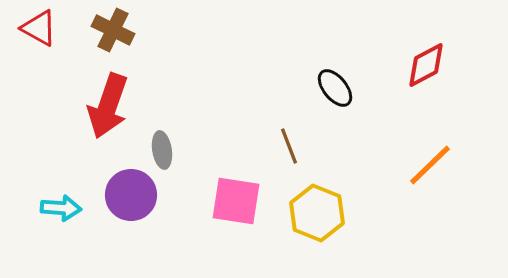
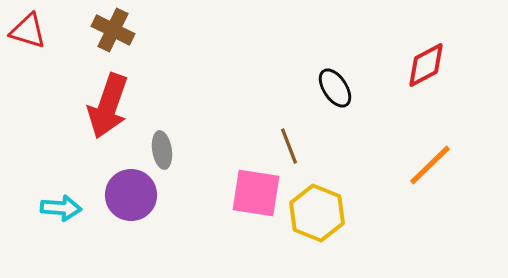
red triangle: moved 11 px left, 3 px down; rotated 12 degrees counterclockwise
black ellipse: rotated 6 degrees clockwise
pink square: moved 20 px right, 8 px up
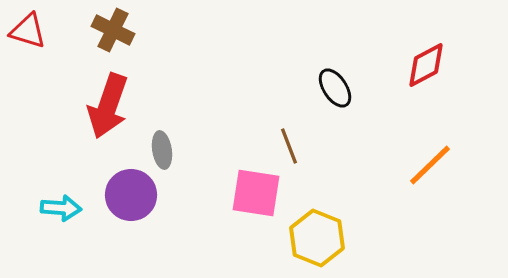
yellow hexagon: moved 25 px down
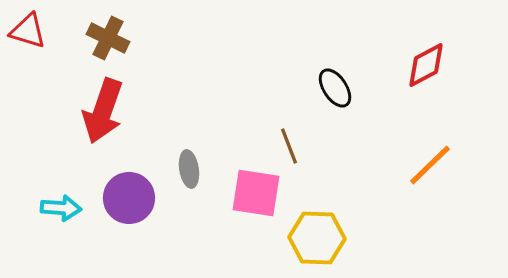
brown cross: moved 5 px left, 8 px down
red arrow: moved 5 px left, 5 px down
gray ellipse: moved 27 px right, 19 px down
purple circle: moved 2 px left, 3 px down
yellow hexagon: rotated 20 degrees counterclockwise
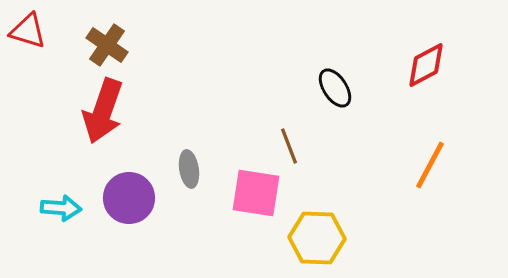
brown cross: moved 1 px left, 7 px down; rotated 9 degrees clockwise
orange line: rotated 18 degrees counterclockwise
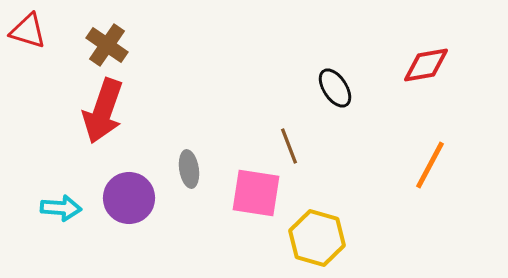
red diamond: rotated 18 degrees clockwise
yellow hexagon: rotated 14 degrees clockwise
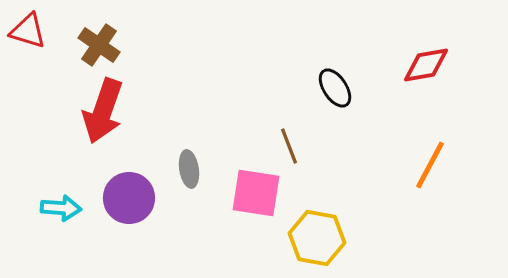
brown cross: moved 8 px left
yellow hexagon: rotated 6 degrees counterclockwise
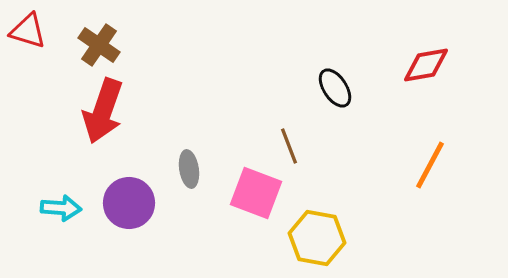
pink square: rotated 12 degrees clockwise
purple circle: moved 5 px down
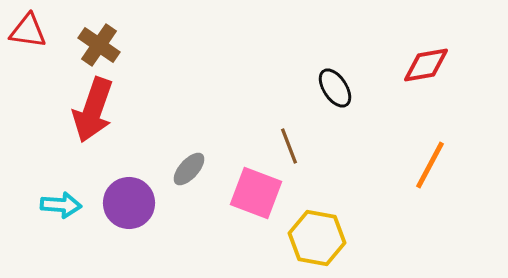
red triangle: rotated 9 degrees counterclockwise
red arrow: moved 10 px left, 1 px up
gray ellipse: rotated 51 degrees clockwise
cyan arrow: moved 3 px up
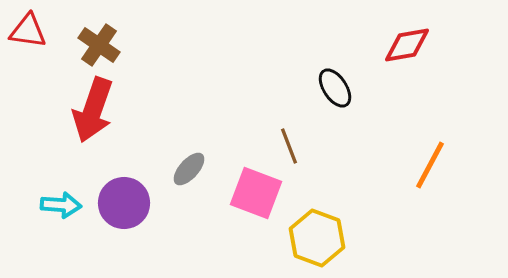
red diamond: moved 19 px left, 20 px up
purple circle: moved 5 px left
yellow hexagon: rotated 10 degrees clockwise
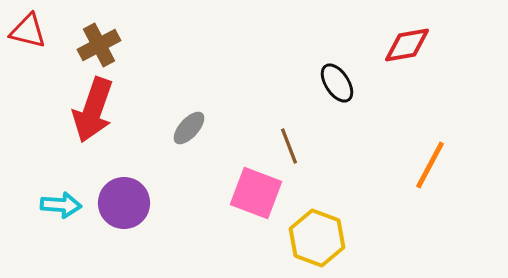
red triangle: rotated 6 degrees clockwise
brown cross: rotated 27 degrees clockwise
black ellipse: moved 2 px right, 5 px up
gray ellipse: moved 41 px up
